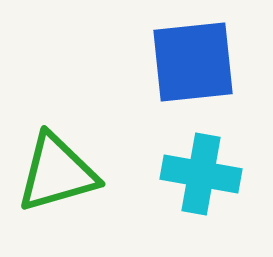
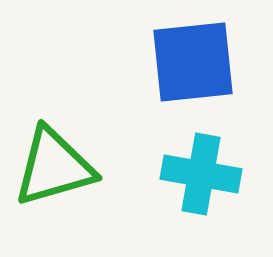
green triangle: moved 3 px left, 6 px up
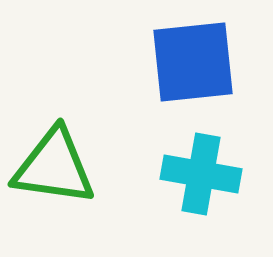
green triangle: rotated 24 degrees clockwise
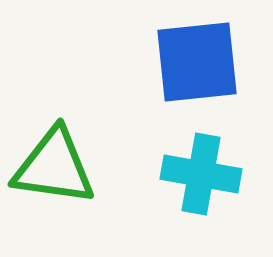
blue square: moved 4 px right
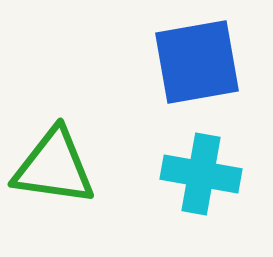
blue square: rotated 4 degrees counterclockwise
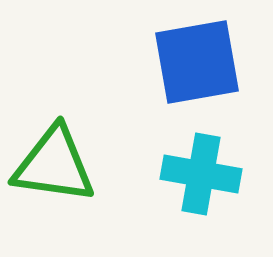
green triangle: moved 2 px up
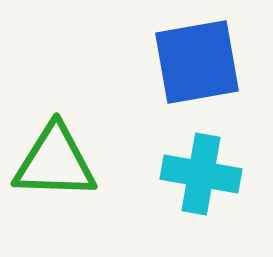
green triangle: moved 1 px right, 3 px up; rotated 6 degrees counterclockwise
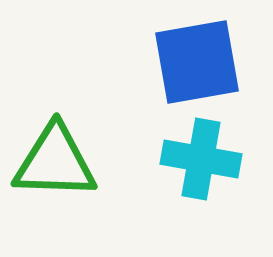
cyan cross: moved 15 px up
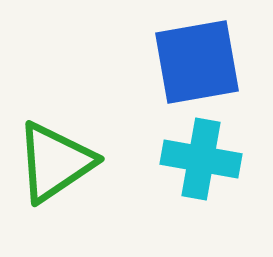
green triangle: rotated 36 degrees counterclockwise
